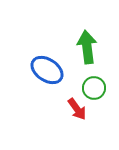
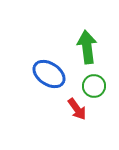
blue ellipse: moved 2 px right, 4 px down
green circle: moved 2 px up
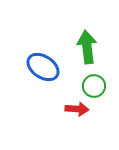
blue ellipse: moved 6 px left, 7 px up
red arrow: rotated 50 degrees counterclockwise
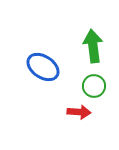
green arrow: moved 6 px right, 1 px up
red arrow: moved 2 px right, 3 px down
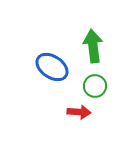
blue ellipse: moved 9 px right
green circle: moved 1 px right
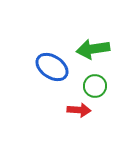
green arrow: moved 3 px down; rotated 92 degrees counterclockwise
red arrow: moved 2 px up
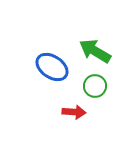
green arrow: moved 2 px right, 2 px down; rotated 40 degrees clockwise
red arrow: moved 5 px left, 2 px down
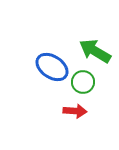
green circle: moved 12 px left, 4 px up
red arrow: moved 1 px right, 1 px up
